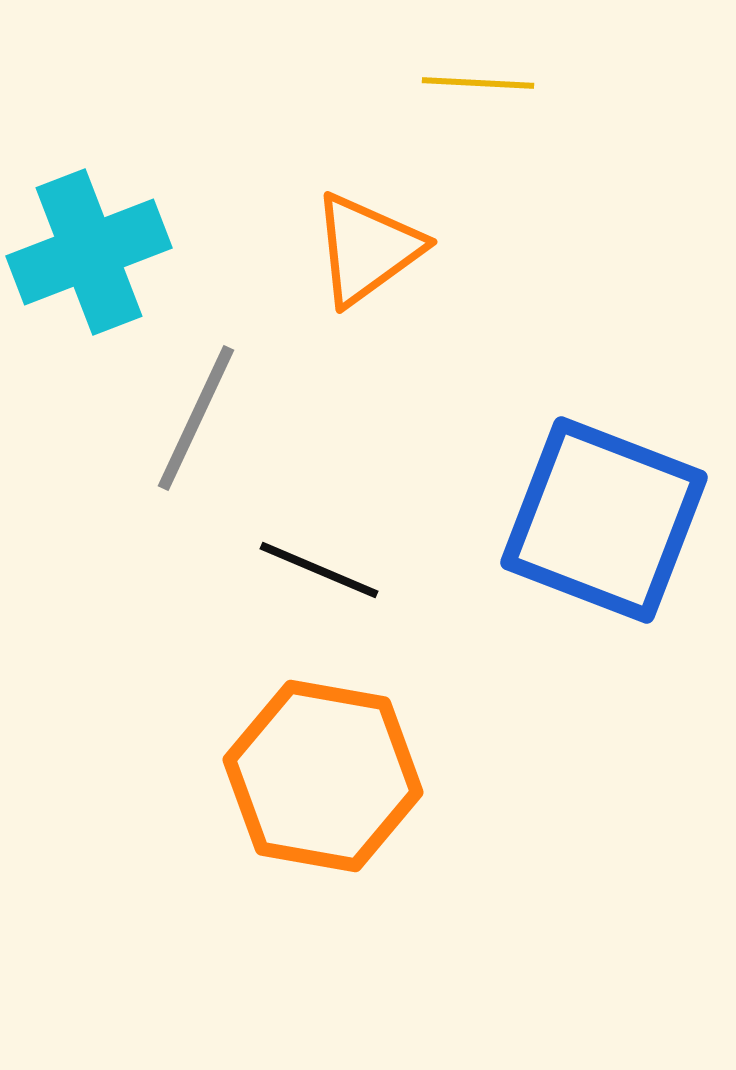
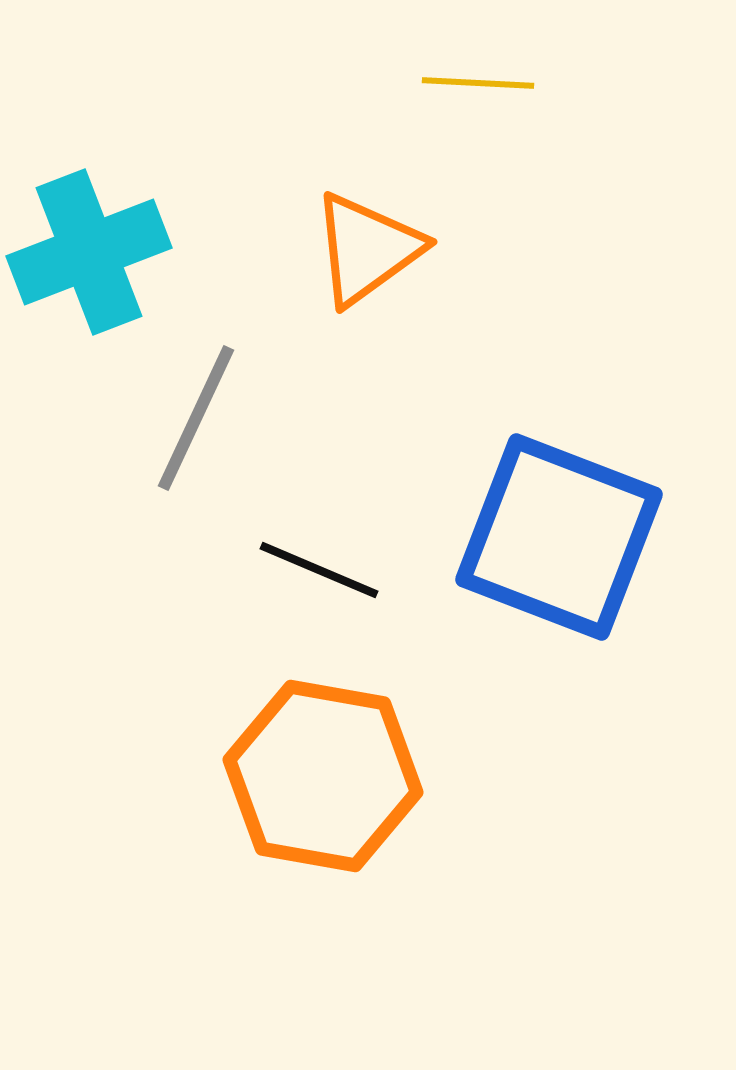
blue square: moved 45 px left, 17 px down
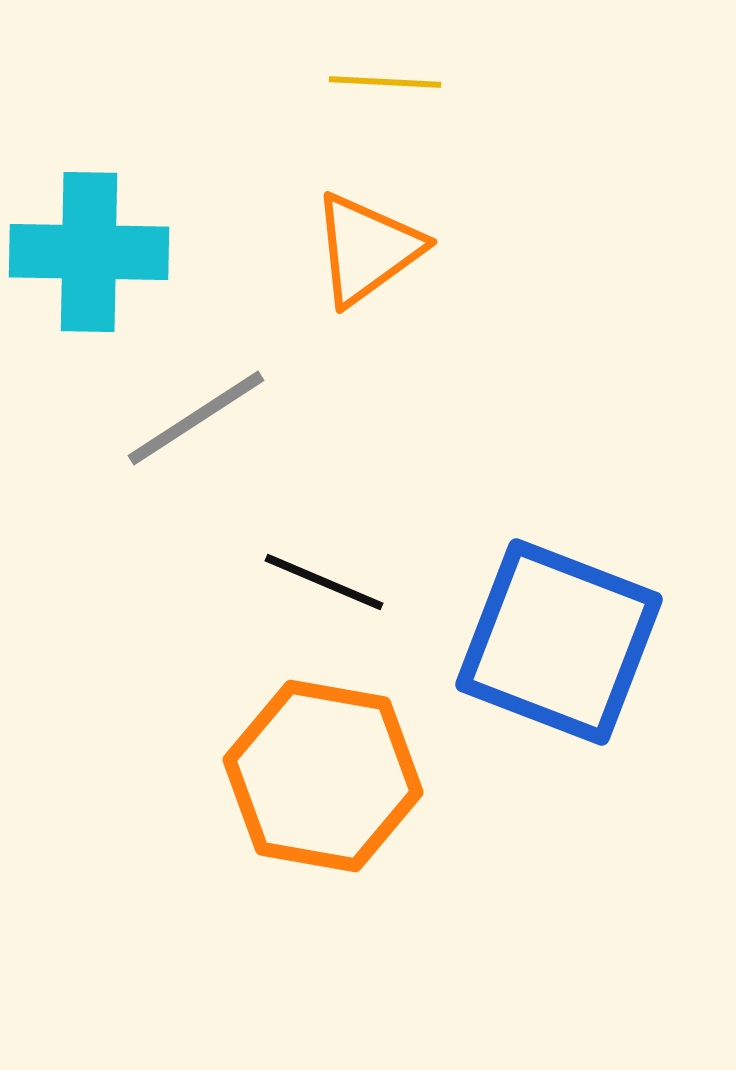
yellow line: moved 93 px left, 1 px up
cyan cross: rotated 22 degrees clockwise
gray line: rotated 32 degrees clockwise
blue square: moved 105 px down
black line: moved 5 px right, 12 px down
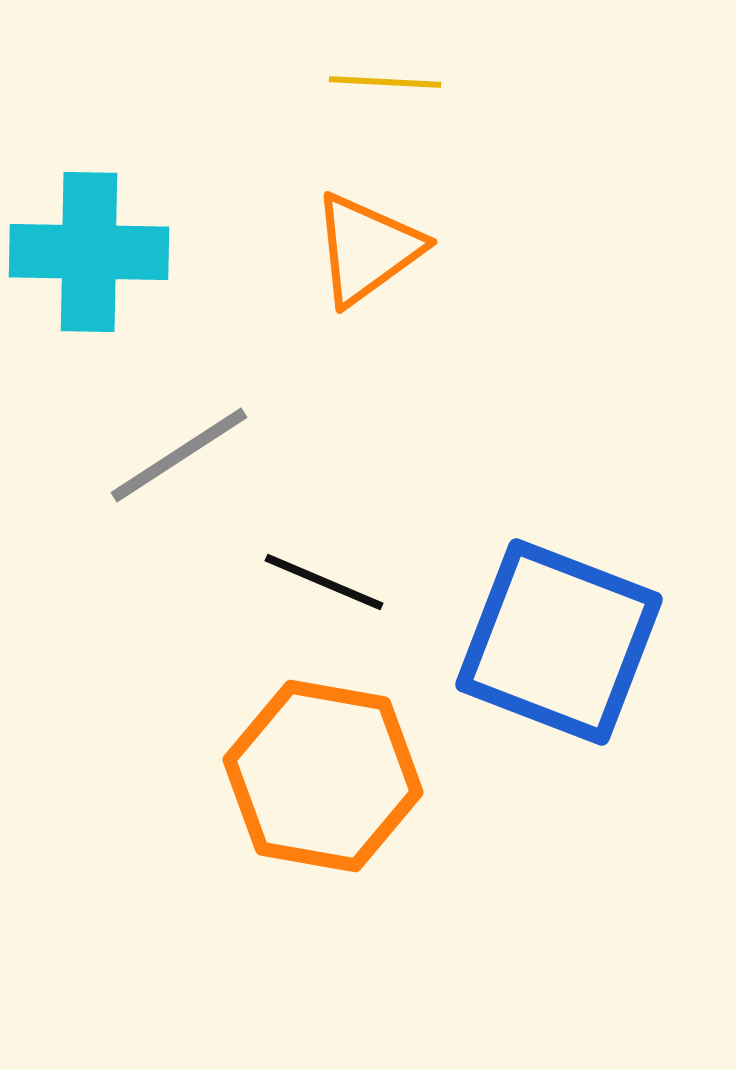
gray line: moved 17 px left, 37 px down
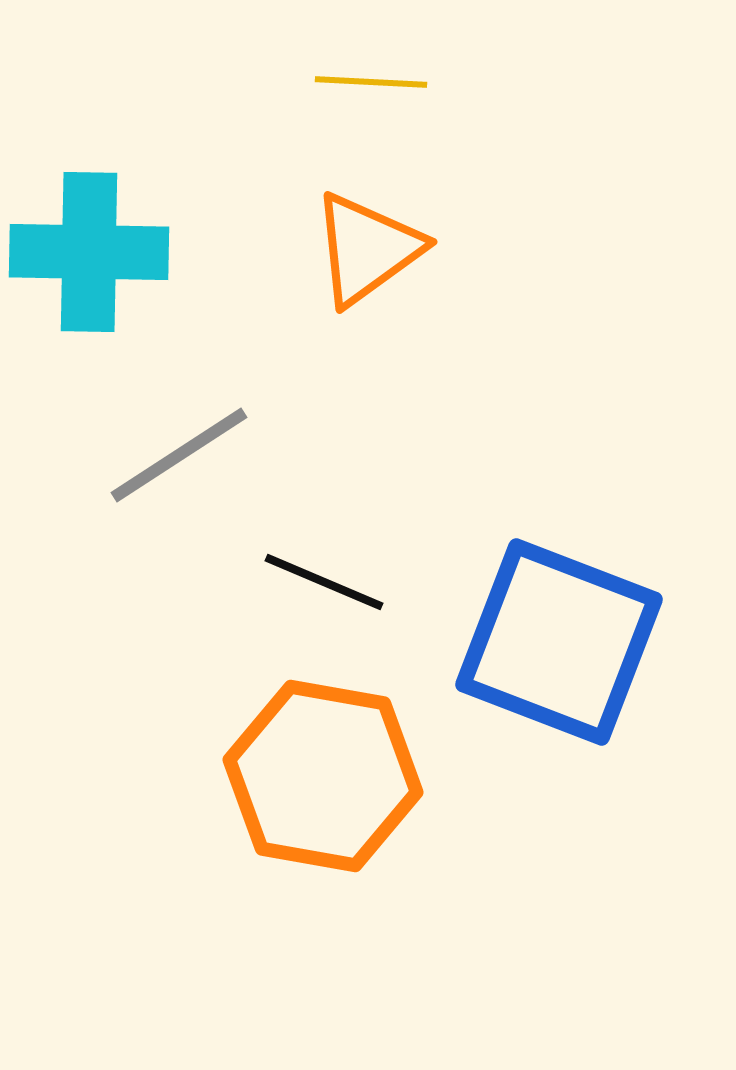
yellow line: moved 14 px left
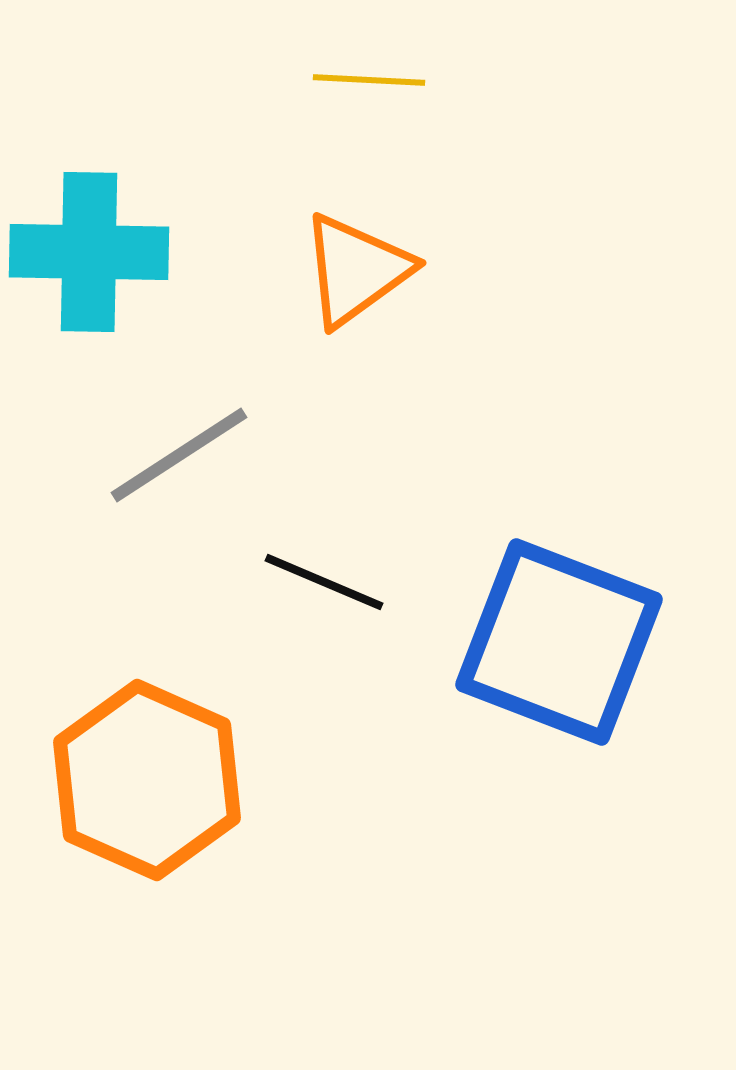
yellow line: moved 2 px left, 2 px up
orange triangle: moved 11 px left, 21 px down
orange hexagon: moved 176 px left, 4 px down; rotated 14 degrees clockwise
